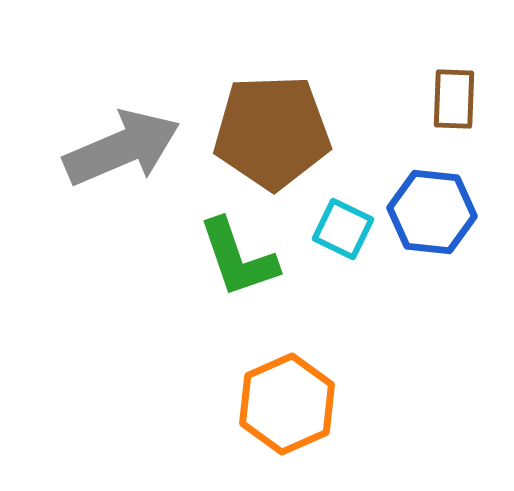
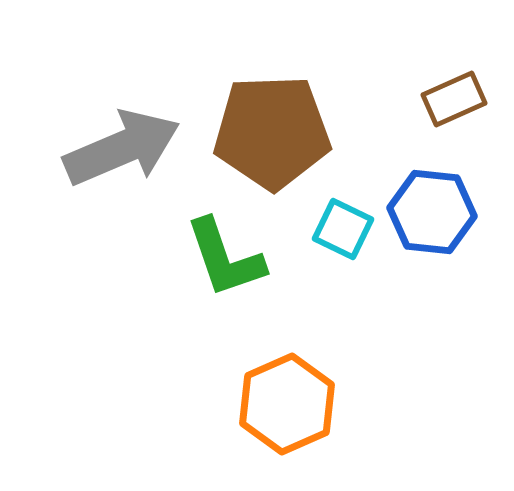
brown rectangle: rotated 64 degrees clockwise
green L-shape: moved 13 px left
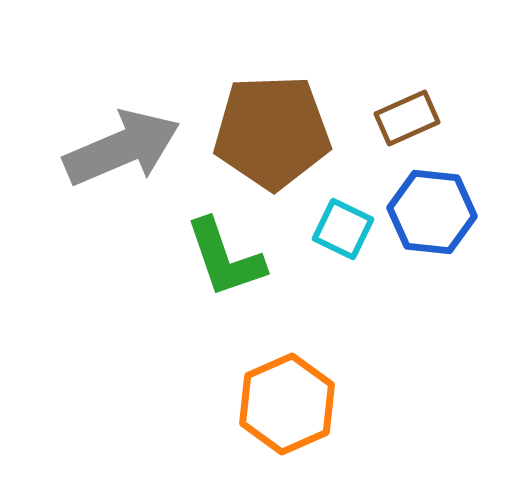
brown rectangle: moved 47 px left, 19 px down
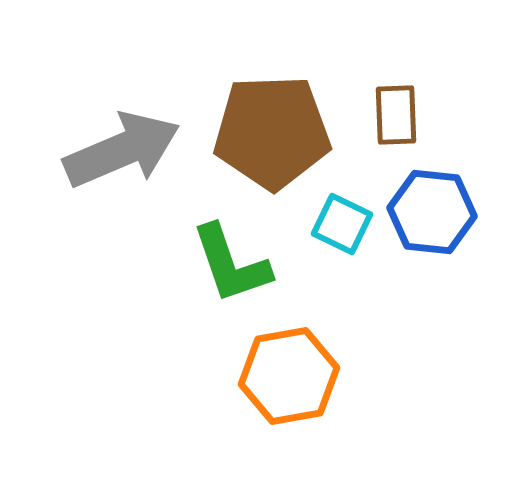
brown rectangle: moved 11 px left, 3 px up; rotated 68 degrees counterclockwise
gray arrow: moved 2 px down
cyan square: moved 1 px left, 5 px up
green L-shape: moved 6 px right, 6 px down
orange hexagon: moved 2 px right, 28 px up; rotated 14 degrees clockwise
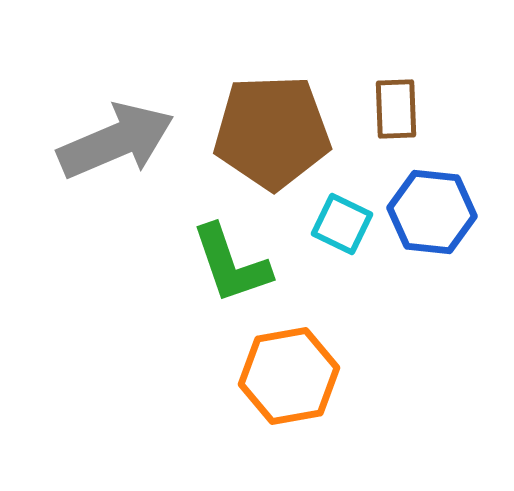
brown rectangle: moved 6 px up
gray arrow: moved 6 px left, 9 px up
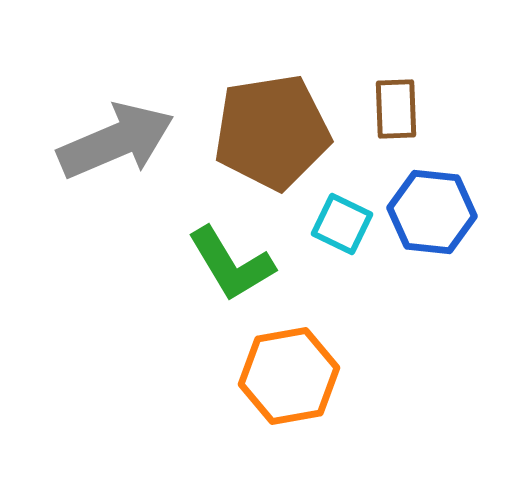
brown pentagon: rotated 7 degrees counterclockwise
green L-shape: rotated 12 degrees counterclockwise
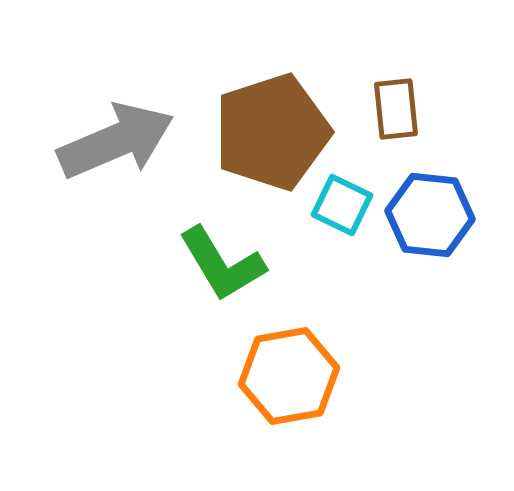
brown rectangle: rotated 4 degrees counterclockwise
brown pentagon: rotated 9 degrees counterclockwise
blue hexagon: moved 2 px left, 3 px down
cyan square: moved 19 px up
green L-shape: moved 9 px left
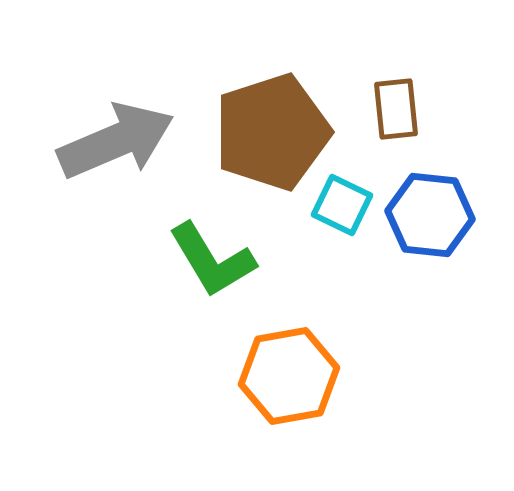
green L-shape: moved 10 px left, 4 px up
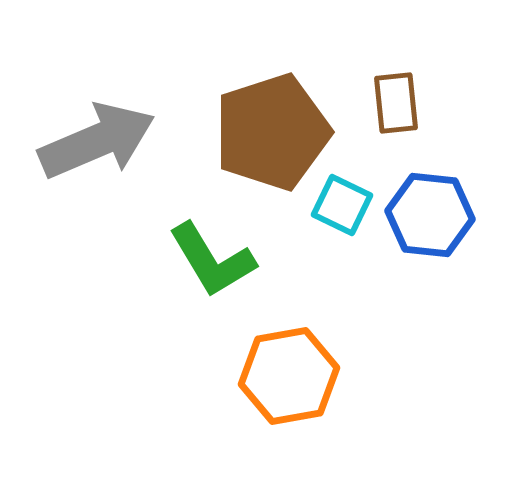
brown rectangle: moved 6 px up
gray arrow: moved 19 px left
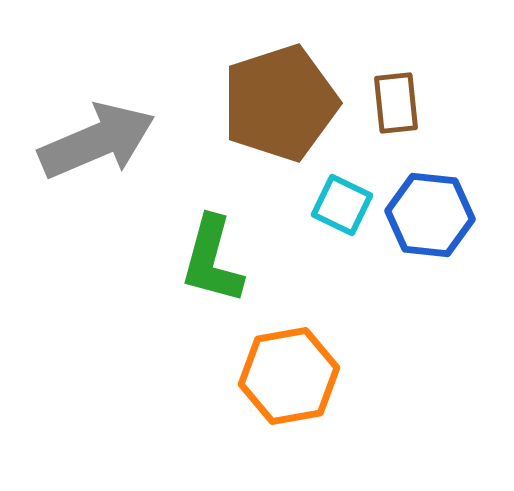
brown pentagon: moved 8 px right, 29 px up
green L-shape: rotated 46 degrees clockwise
